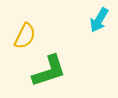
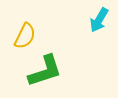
green L-shape: moved 4 px left
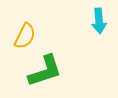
cyan arrow: moved 1 px down; rotated 35 degrees counterclockwise
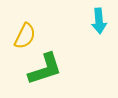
green L-shape: moved 2 px up
